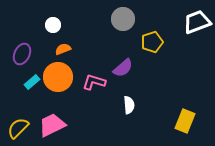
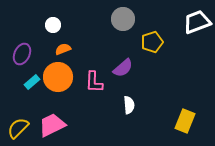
pink L-shape: rotated 105 degrees counterclockwise
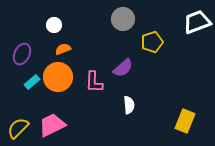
white circle: moved 1 px right
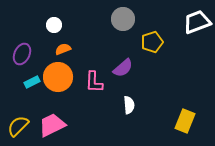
cyan rectangle: rotated 14 degrees clockwise
yellow semicircle: moved 2 px up
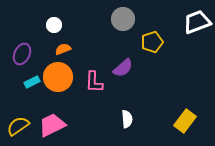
white semicircle: moved 2 px left, 14 px down
yellow rectangle: rotated 15 degrees clockwise
yellow semicircle: rotated 10 degrees clockwise
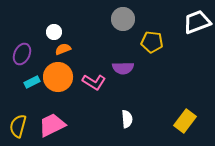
white circle: moved 7 px down
yellow pentagon: rotated 25 degrees clockwise
purple semicircle: rotated 40 degrees clockwise
pink L-shape: rotated 60 degrees counterclockwise
yellow semicircle: rotated 40 degrees counterclockwise
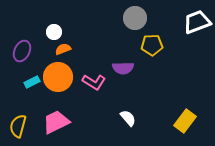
gray circle: moved 12 px right, 1 px up
yellow pentagon: moved 3 px down; rotated 10 degrees counterclockwise
purple ellipse: moved 3 px up
white semicircle: moved 1 px right, 1 px up; rotated 36 degrees counterclockwise
pink trapezoid: moved 4 px right, 3 px up
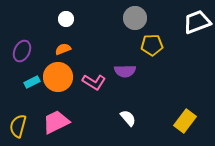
white circle: moved 12 px right, 13 px up
purple semicircle: moved 2 px right, 3 px down
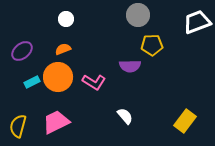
gray circle: moved 3 px right, 3 px up
purple ellipse: rotated 25 degrees clockwise
purple semicircle: moved 5 px right, 5 px up
white semicircle: moved 3 px left, 2 px up
